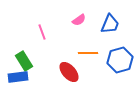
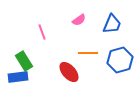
blue trapezoid: moved 2 px right
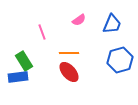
orange line: moved 19 px left
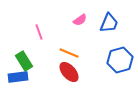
pink semicircle: moved 1 px right
blue trapezoid: moved 3 px left, 1 px up
pink line: moved 3 px left
orange line: rotated 24 degrees clockwise
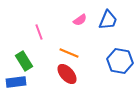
blue trapezoid: moved 1 px left, 3 px up
blue hexagon: moved 1 px down; rotated 25 degrees clockwise
red ellipse: moved 2 px left, 2 px down
blue rectangle: moved 2 px left, 5 px down
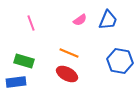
pink line: moved 8 px left, 9 px up
green rectangle: rotated 42 degrees counterclockwise
red ellipse: rotated 20 degrees counterclockwise
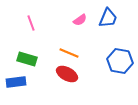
blue trapezoid: moved 2 px up
green rectangle: moved 3 px right, 2 px up
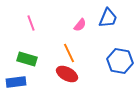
pink semicircle: moved 5 px down; rotated 16 degrees counterclockwise
orange line: rotated 42 degrees clockwise
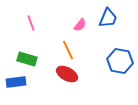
orange line: moved 1 px left, 3 px up
